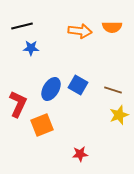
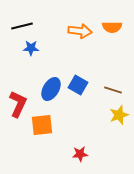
orange square: rotated 15 degrees clockwise
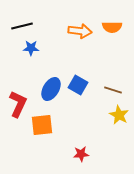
yellow star: rotated 24 degrees counterclockwise
red star: moved 1 px right
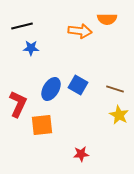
orange semicircle: moved 5 px left, 8 px up
brown line: moved 2 px right, 1 px up
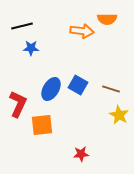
orange arrow: moved 2 px right
brown line: moved 4 px left
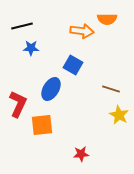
blue square: moved 5 px left, 20 px up
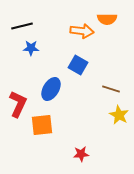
blue square: moved 5 px right
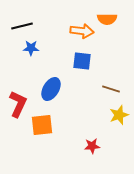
blue square: moved 4 px right, 4 px up; rotated 24 degrees counterclockwise
yellow star: rotated 24 degrees clockwise
red star: moved 11 px right, 8 px up
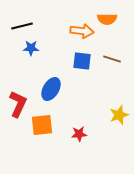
brown line: moved 1 px right, 30 px up
red star: moved 13 px left, 12 px up
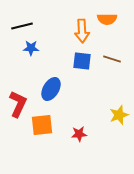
orange arrow: rotated 80 degrees clockwise
